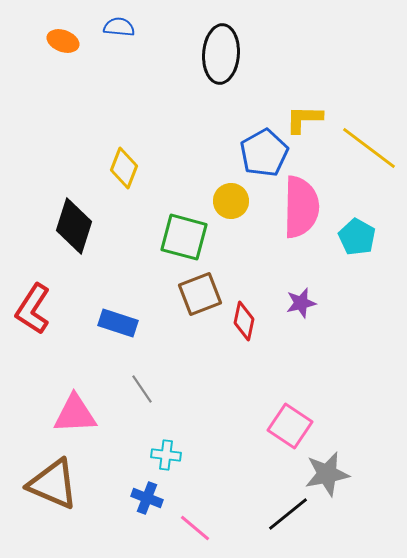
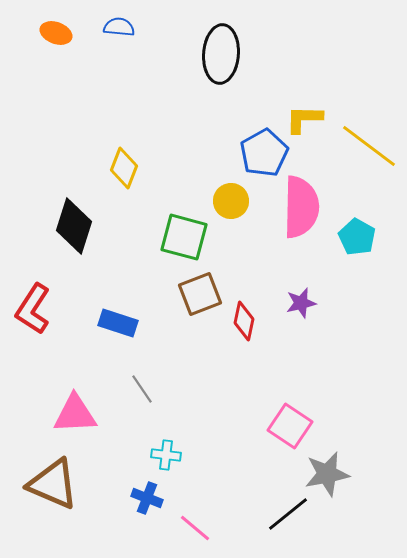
orange ellipse: moved 7 px left, 8 px up
yellow line: moved 2 px up
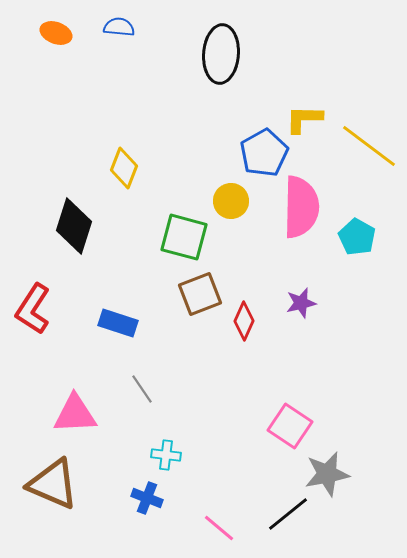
red diamond: rotated 12 degrees clockwise
pink line: moved 24 px right
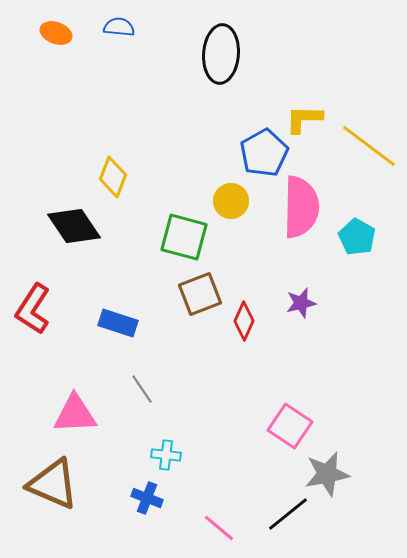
yellow diamond: moved 11 px left, 9 px down
black diamond: rotated 52 degrees counterclockwise
